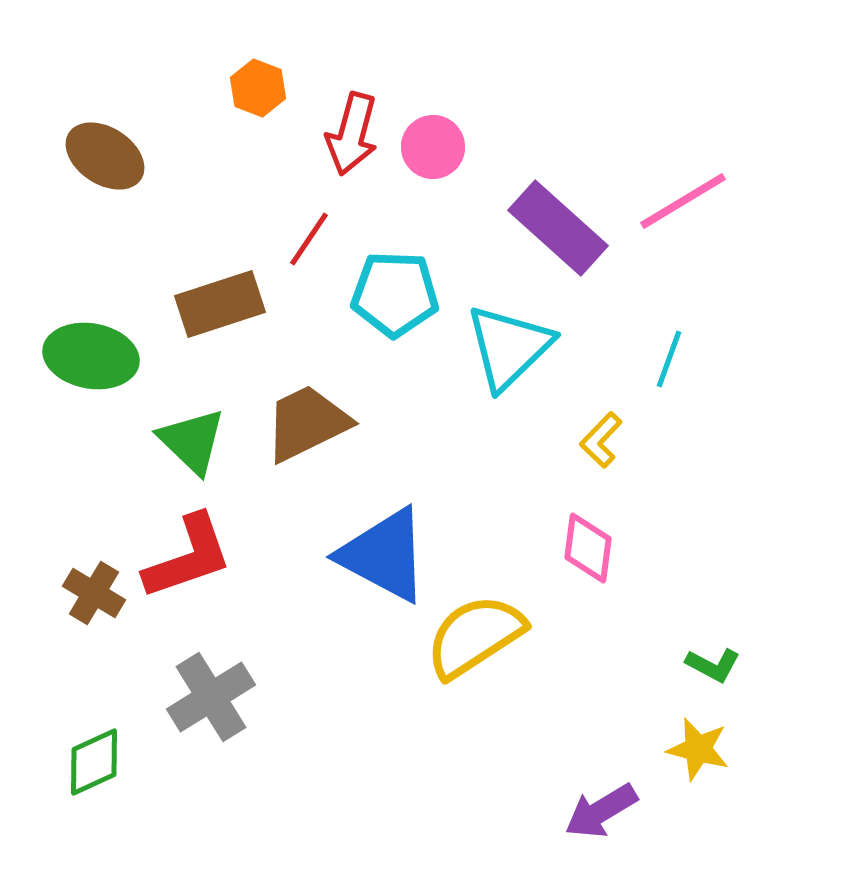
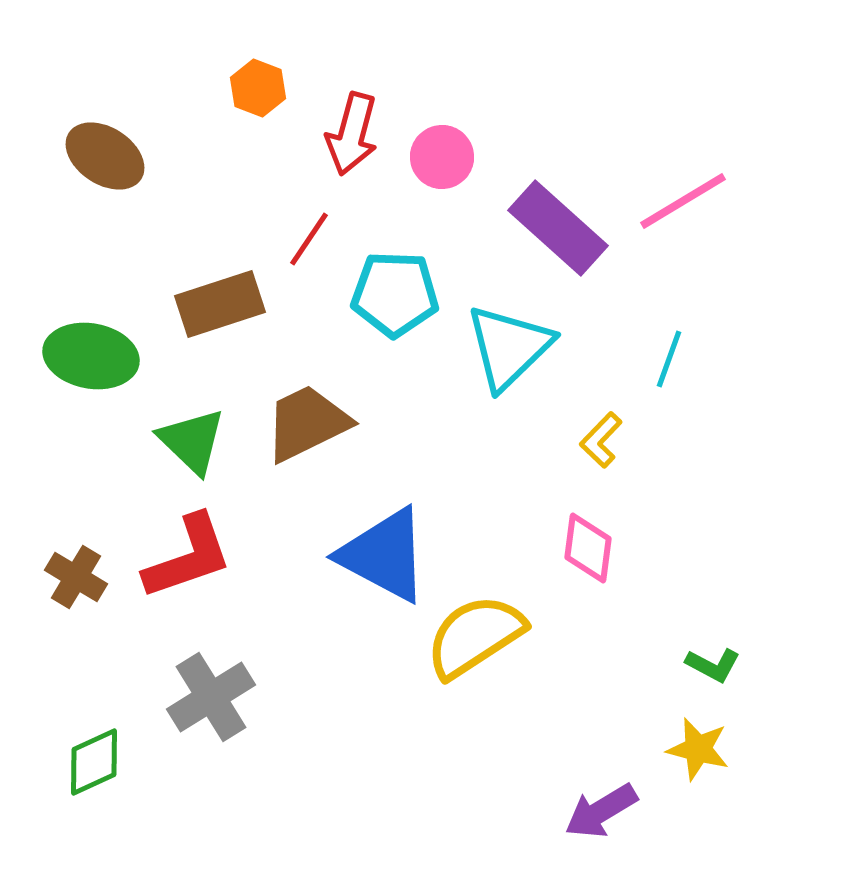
pink circle: moved 9 px right, 10 px down
brown cross: moved 18 px left, 16 px up
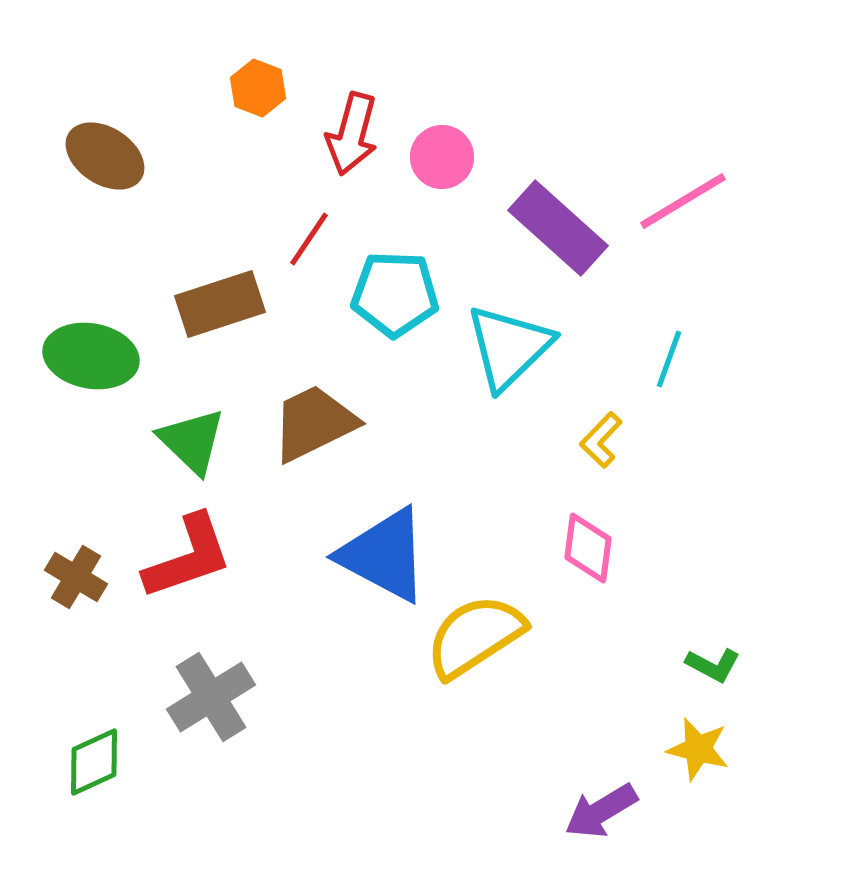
brown trapezoid: moved 7 px right
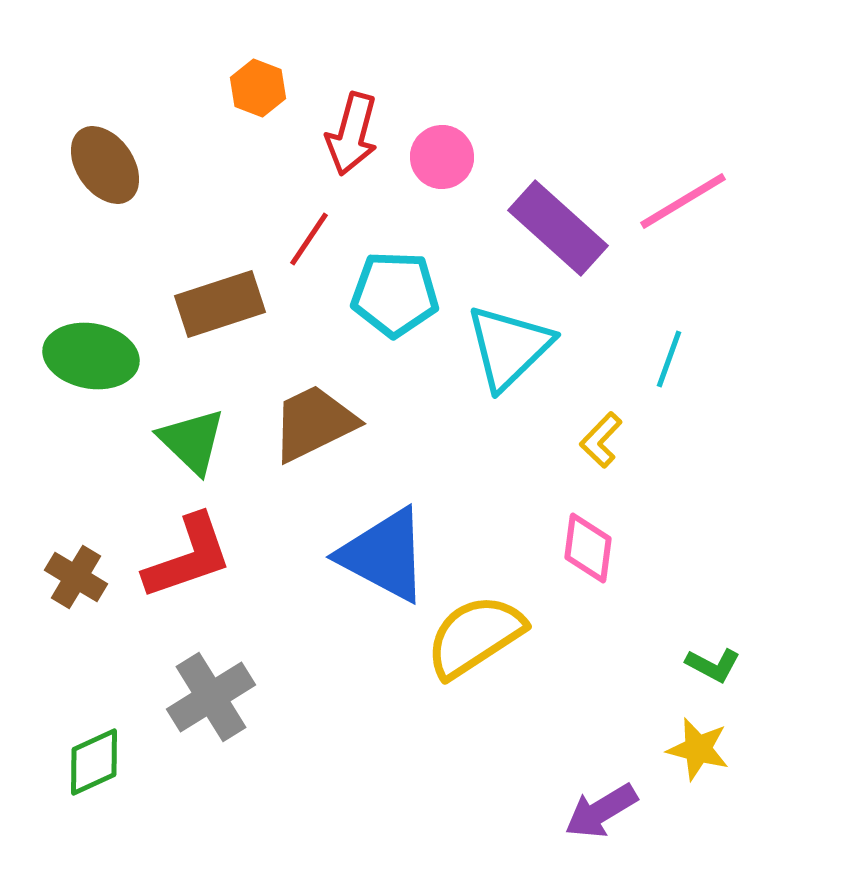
brown ellipse: moved 9 px down; rotated 22 degrees clockwise
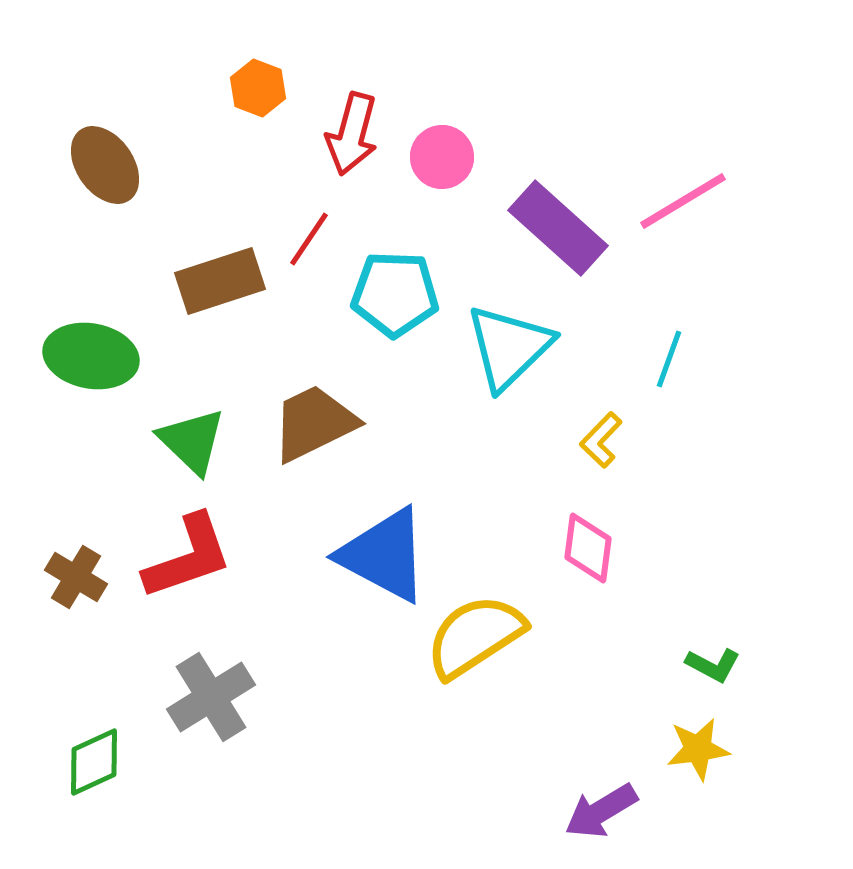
brown rectangle: moved 23 px up
yellow star: rotated 22 degrees counterclockwise
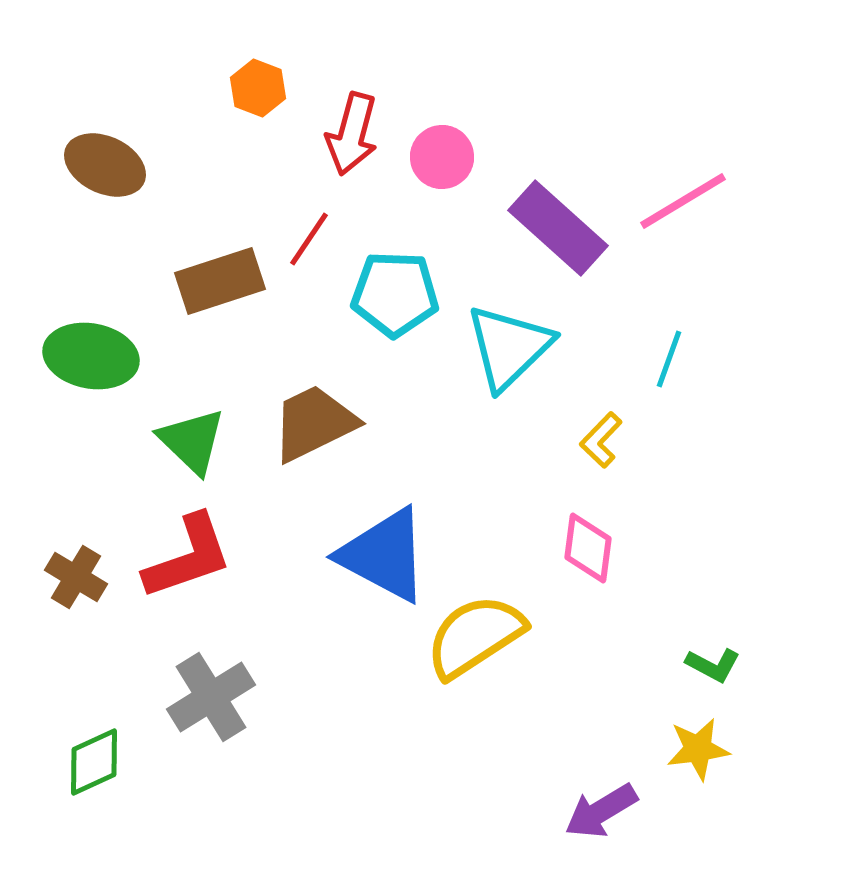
brown ellipse: rotated 30 degrees counterclockwise
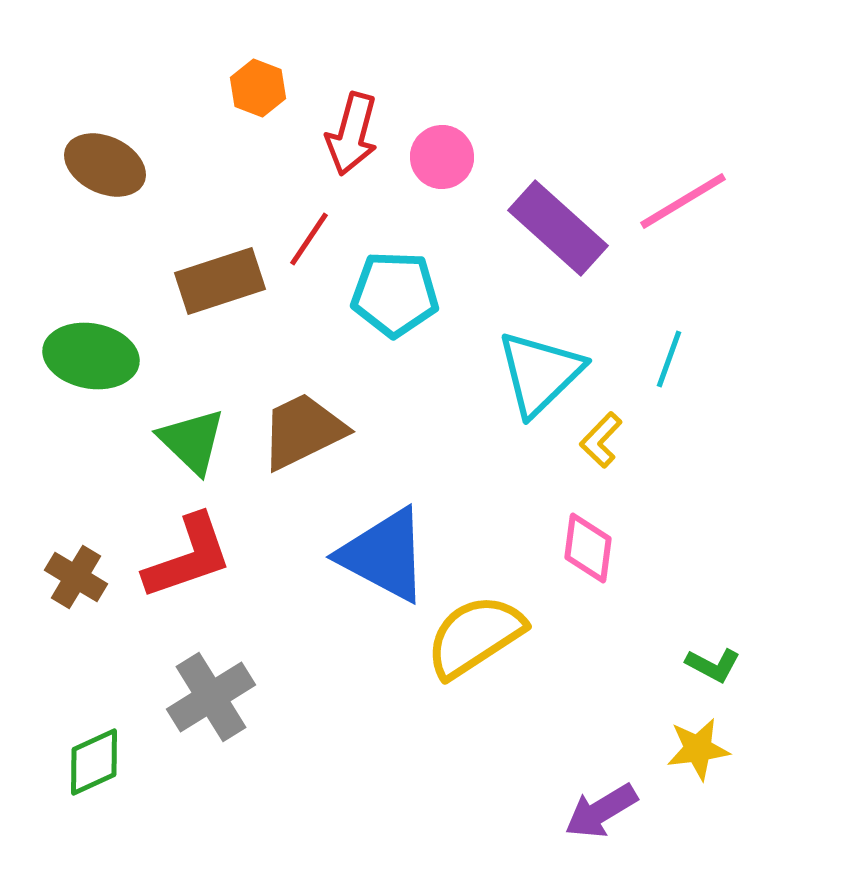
cyan triangle: moved 31 px right, 26 px down
brown trapezoid: moved 11 px left, 8 px down
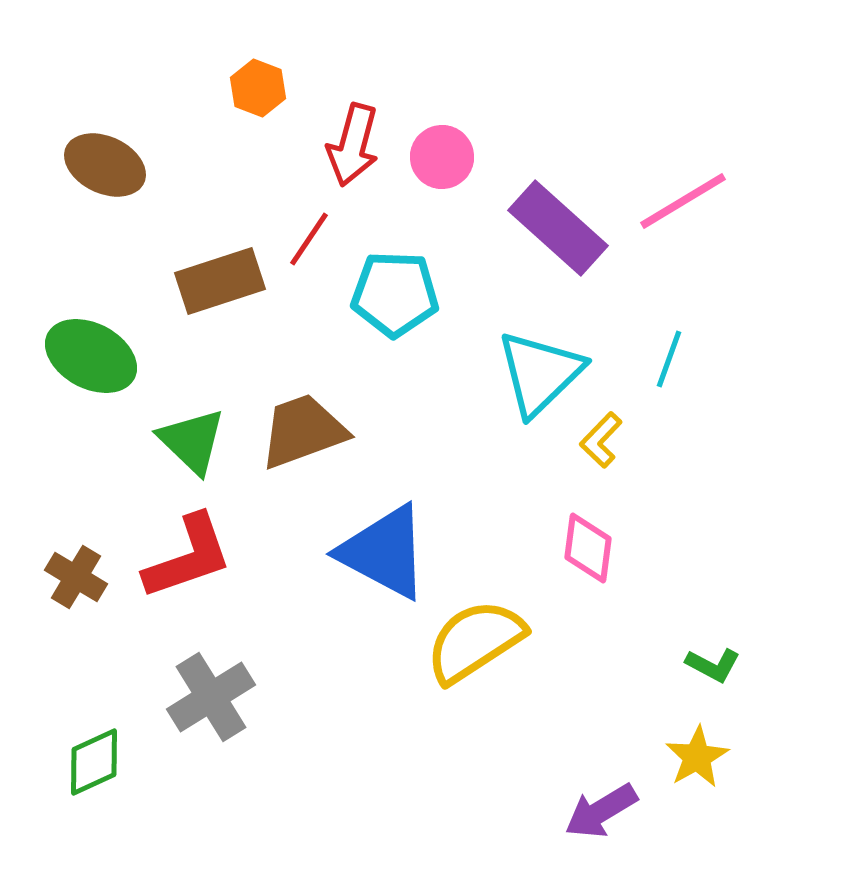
red arrow: moved 1 px right, 11 px down
green ellipse: rotated 18 degrees clockwise
brown trapezoid: rotated 6 degrees clockwise
blue triangle: moved 3 px up
yellow semicircle: moved 5 px down
yellow star: moved 1 px left, 8 px down; rotated 22 degrees counterclockwise
